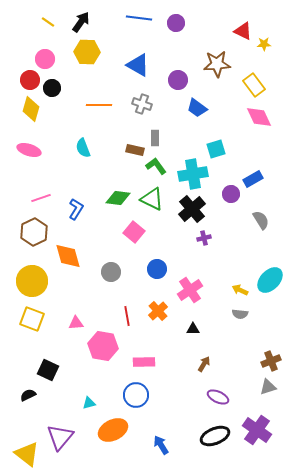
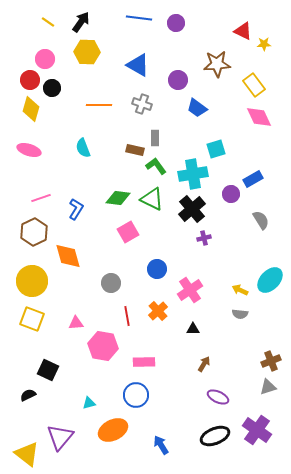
pink square at (134, 232): moved 6 px left; rotated 20 degrees clockwise
gray circle at (111, 272): moved 11 px down
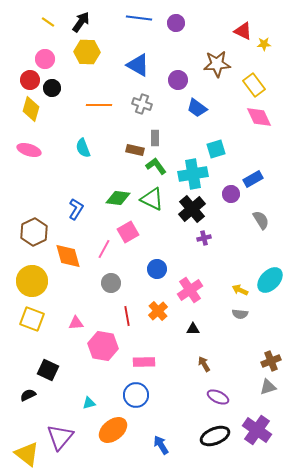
pink line at (41, 198): moved 63 px right, 51 px down; rotated 42 degrees counterclockwise
brown arrow at (204, 364): rotated 63 degrees counterclockwise
orange ellipse at (113, 430): rotated 12 degrees counterclockwise
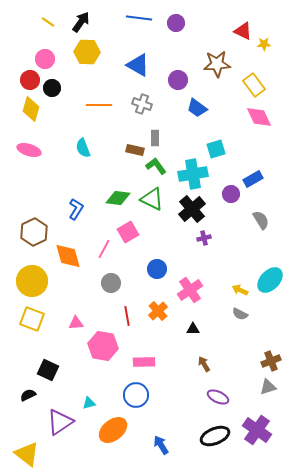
gray semicircle at (240, 314): rotated 21 degrees clockwise
purple triangle at (60, 437): moved 15 px up; rotated 16 degrees clockwise
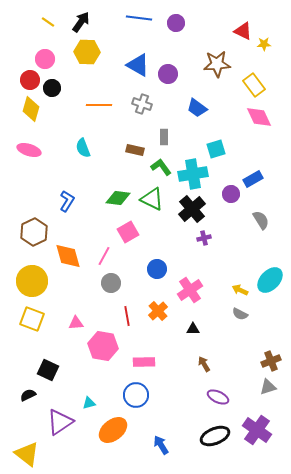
purple circle at (178, 80): moved 10 px left, 6 px up
gray rectangle at (155, 138): moved 9 px right, 1 px up
green L-shape at (156, 166): moved 5 px right, 1 px down
blue L-shape at (76, 209): moved 9 px left, 8 px up
pink line at (104, 249): moved 7 px down
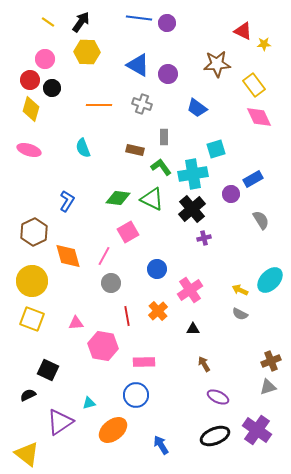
purple circle at (176, 23): moved 9 px left
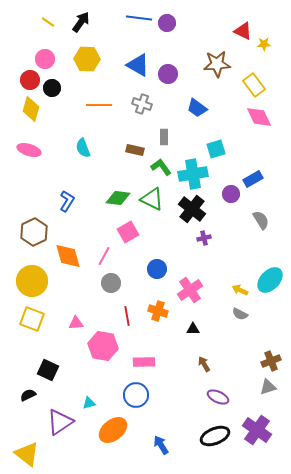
yellow hexagon at (87, 52): moved 7 px down
black cross at (192, 209): rotated 12 degrees counterclockwise
orange cross at (158, 311): rotated 30 degrees counterclockwise
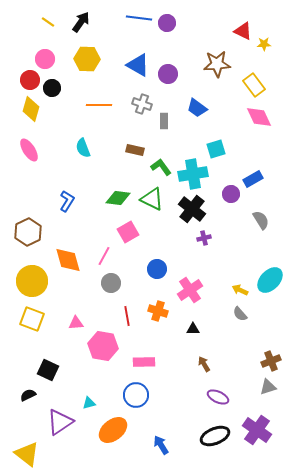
gray rectangle at (164, 137): moved 16 px up
pink ellipse at (29, 150): rotated 40 degrees clockwise
brown hexagon at (34, 232): moved 6 px left
orange diamond at (68, 256): moved 4 px down
gray semicircle at (240, 314): rotated 21 degrees clockwise
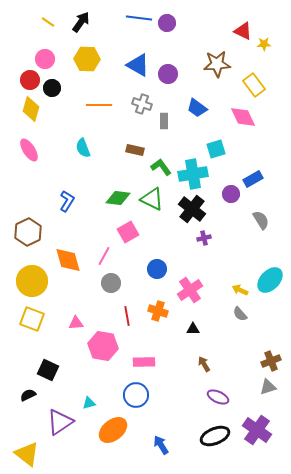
pink diamond at (259, 117): moved 16 px left
